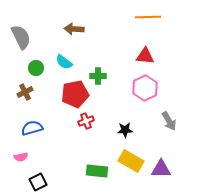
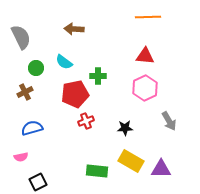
black star: moved 2 px up
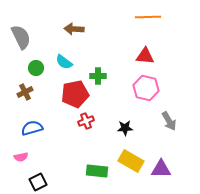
pink hexagon: moved 1 px right; rotated 20 degrees counterclockwise
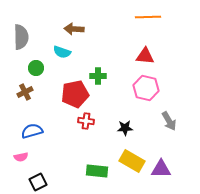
gray semicircle: rotated 25 degrees clockwise
cyan semicircle: moved 2 px left, 10 px up; rotated 18 degrees counterclockwise
red cross: rotated 28 degrees clockwise
blue semicircle: moved 3 px down
yellow rectangle: moved 1 px right
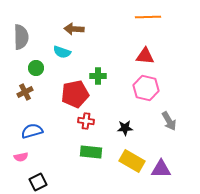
green rectangle: moved 6 px left, 19 px up
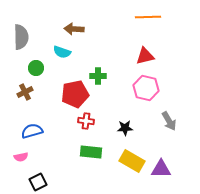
red triangle: rotated 18 degrees counterclockwise
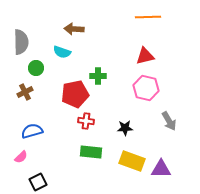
gray semicircle: moved 5 px down
pink semicircle: rotated 32 degrees counterclockwise
yellow rectangle: rotated 10 degrees counterclockwise
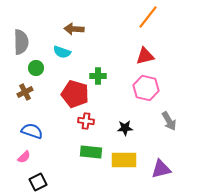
orange line: rotated 50 degrees counterclockwise
red pentagon: rotated 28 degrees clockwise
blue semicircle: rotated 35 degrees clockwise
pink semicircle: moved 3 px right
yellow rectangle: moved 8 px left, 1 px up; rotated 20 degrees counterclockwise
purple triangle: rotated 15 degrees counterclockwise
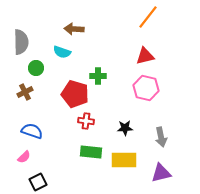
gray arrow: moved 8 px left, 16 px down; rotated 18 degrees clockwise
purple triangle: moved 4 px down
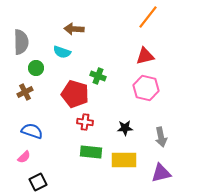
green cross: rotated 21 degrees clockwise
red cross: moved 1 px left, 1 px down
